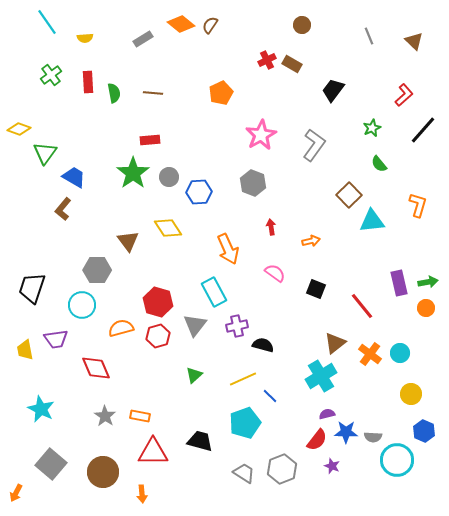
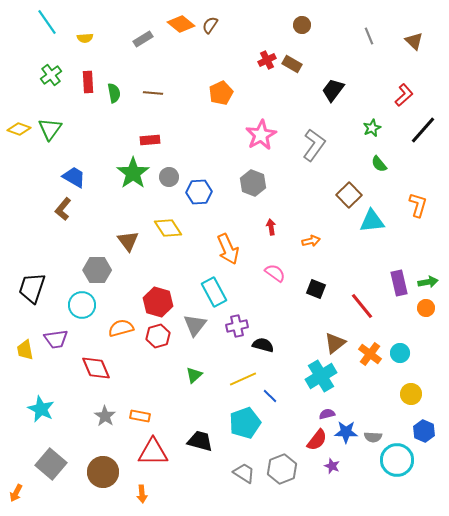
green triangle at (45, 153): moved 5 px right, 24 px up
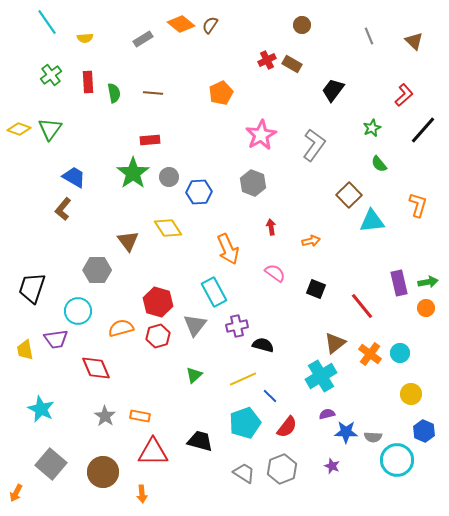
cyan circle at (82, 305): moved 4 px left, 6 px down
red semicircle at (317, 440): moved 30 px left, 13 px up
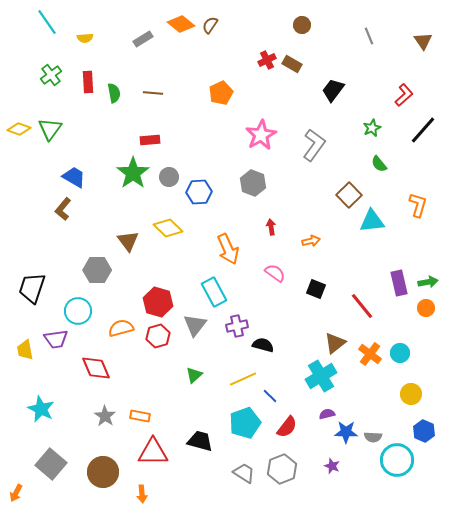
brown triangle at (414, 41): moved 9 px right; rotated 12 degrees clockwise
yellow diamond at (168, 228): rotated 12 degrees counterclockwise
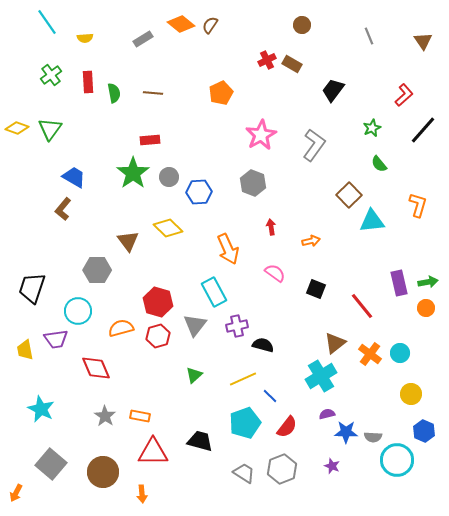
yellow diamond at (19, 129): moved 2 px left, 1 px up
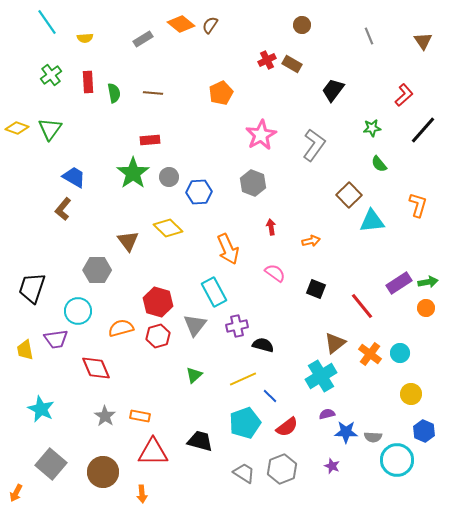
green star at (372, 128): rotated 18 degrees clockwise
purple rectangle at (399, 283): rotated 70 degrees clockwise
red semicircle at (287, 427): rotated 15 degrees clockwise
